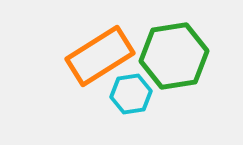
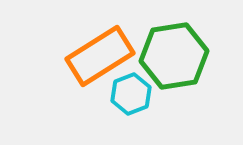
cyan hexagon: rotated 12 degrees counterclockwise
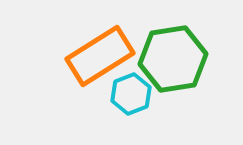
green hexagon: moved 1 px left, 3 px down
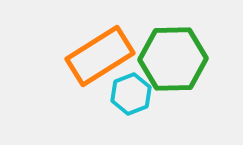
green hexagon: rotated 8 degrees clockwise
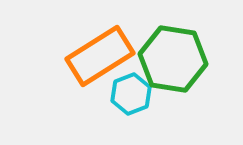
green hexagon: rotated 10 degrees clockwise
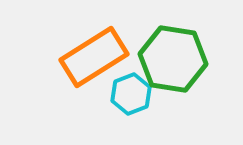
orange rectangle: moved 6 px left, 1 px down
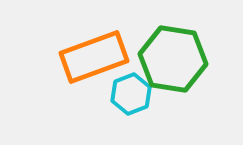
orange rectangle: rotated 12 degrees clockwise
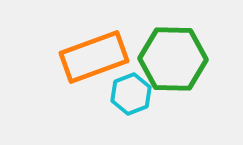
green hexagon: rotated 8 degrees counterclockwise
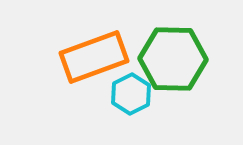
cyan hexagon: rotated 6 degrees counterclockwise
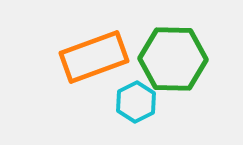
cyan hexagon: moved 5 px right, 8 px down
